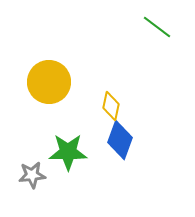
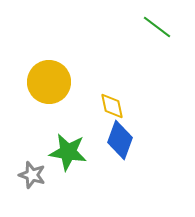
yellow diamond: moved 1 px right; rotated 24 degrees counterclockwise
green star: rotated 9 degrees clockwise
gray star: rotated 24 degrees clockwise
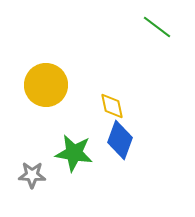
yellow circle: moved 3 px left, 3 px down
green star: moved 6 px right, 1 px down
gray star: rotated 16 degrees counterclockwise
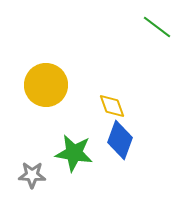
yellow diamond: rotated 8 degrees counterclockwise
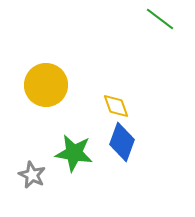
green line: moved 3 px right, 8 px up
yellow diamond: moved 4 px right
blue diamond: moved 2 px right, 2 px down
gray star: rotated 24 degrees clockwise
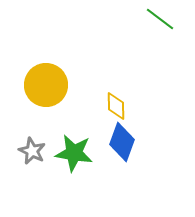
yellow diamond: rotated 20 degrees clockwise
gray star: moved 24 px up
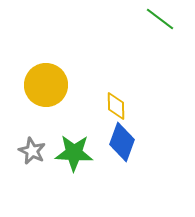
green star: rotated 6 degrees counterclockwise
